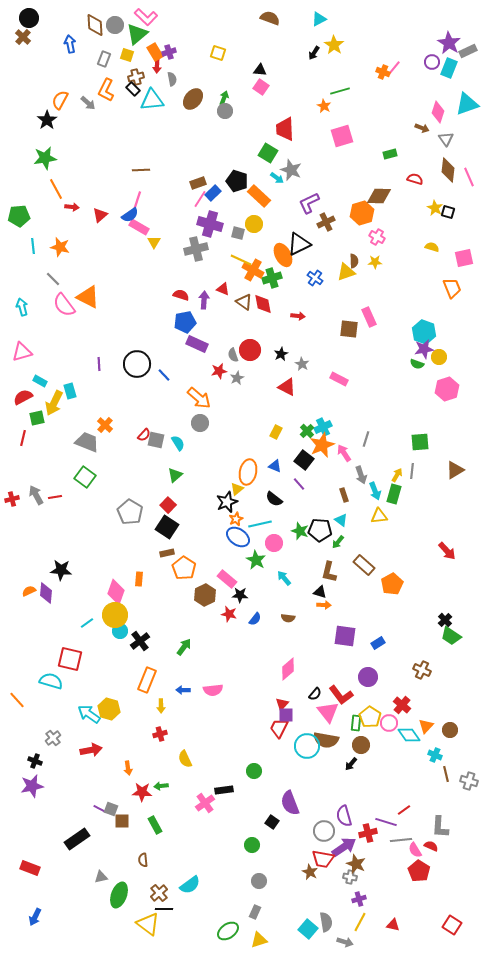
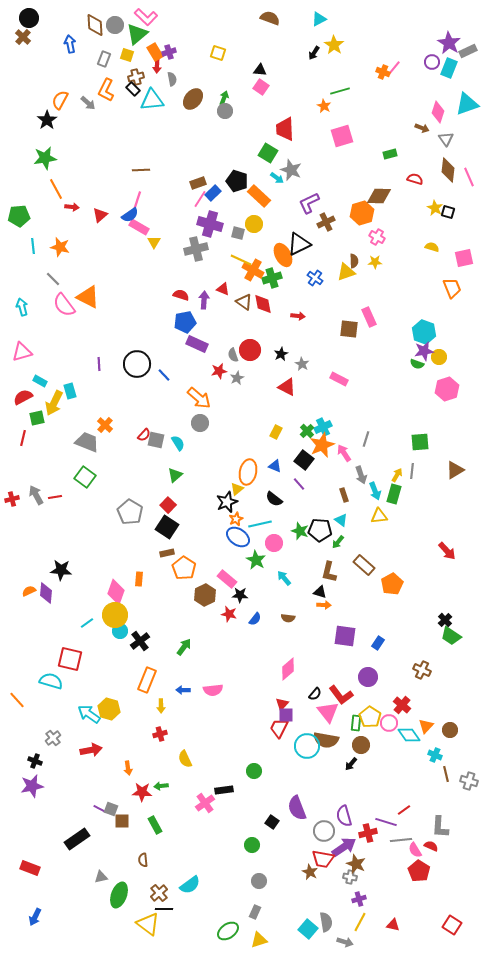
purple star at (424, 349): moved 2 px down
blue rectangle at (378, 643): rotated 24 degrees counterclockwise
purple semicircle at (290, 803): moved 7 px right, 5 px down
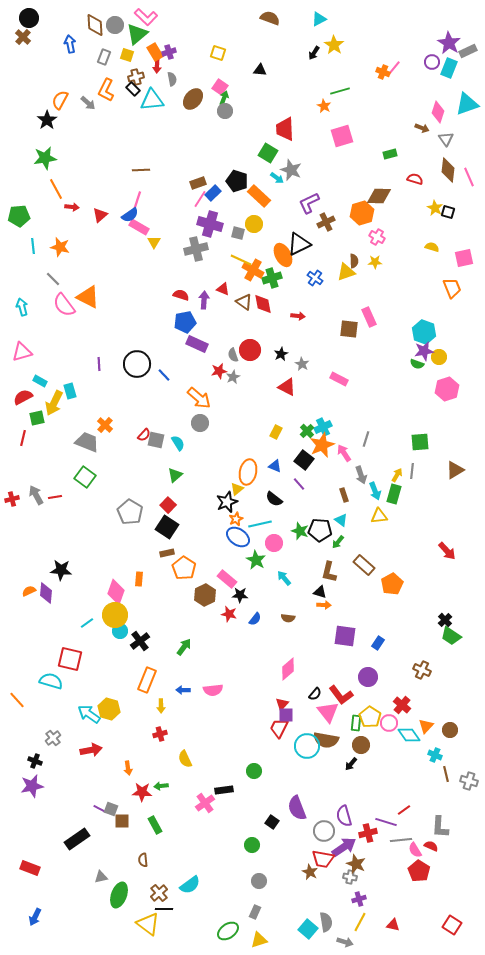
gray rectangle at (104, 59): moved 2 px up
pink square at (261, 87): moved 41 px left
gray star at (237, 378): moved 4 px left, 1 px up
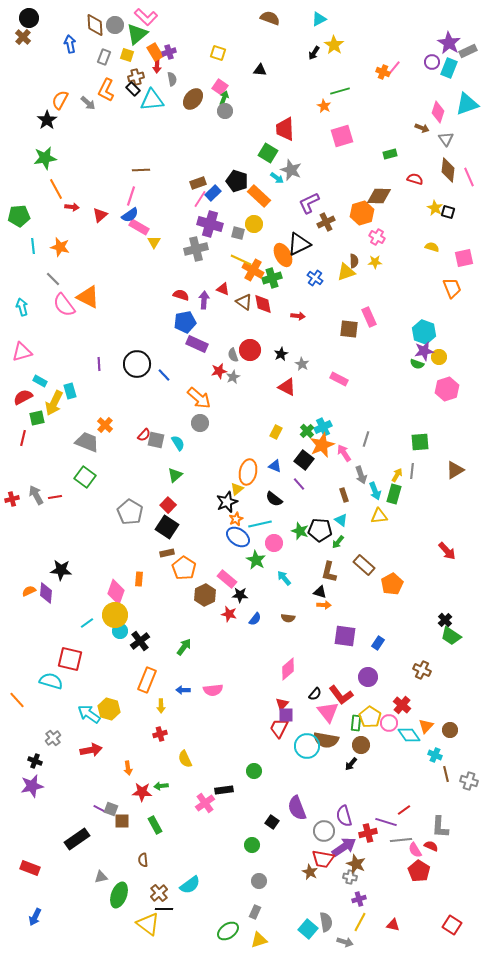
pink line at (137, 201): moved 6 px left, 5 px up
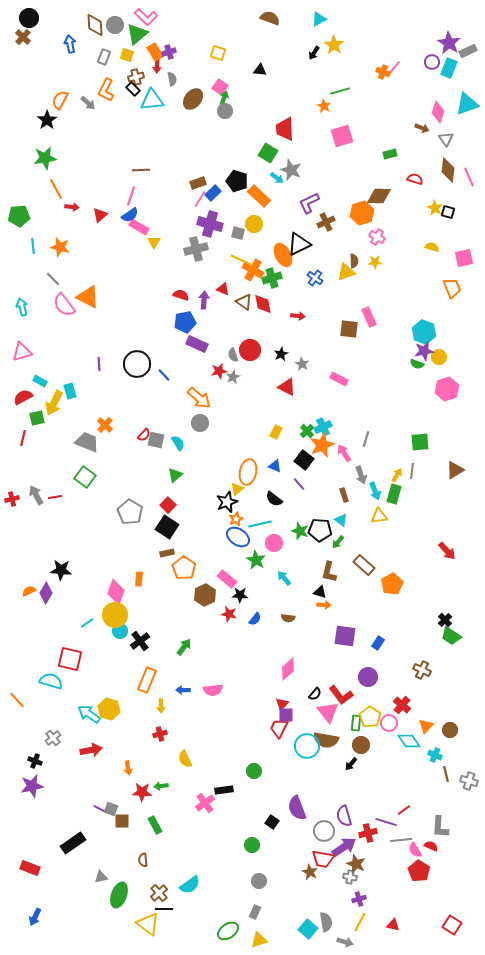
purple diamond at (46, 593): rotated 25 degrees clockwise
cyan diamond at (409, 735): moved 6 px down
black rectangle at (77, 839): moved 4 px left, 4 px down
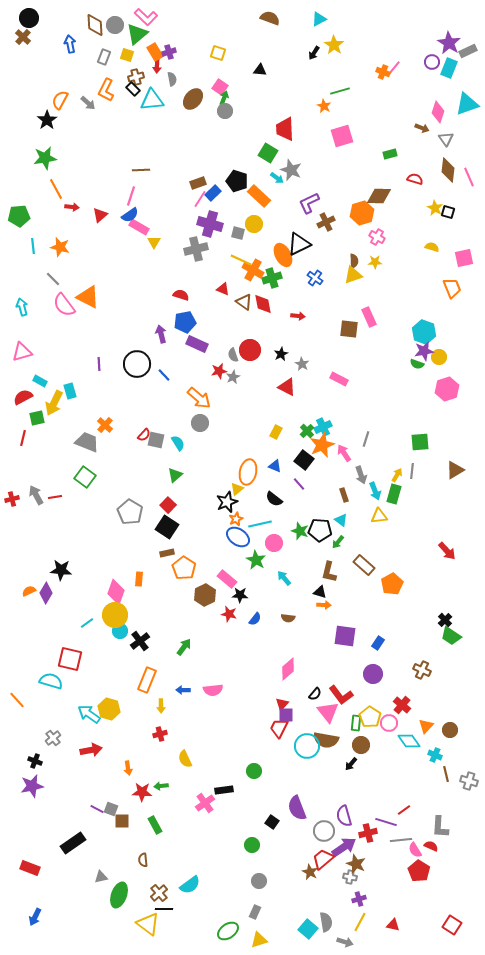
yellow triangle at (346, 272): moved 7 px right, 3 px down
purple arrow at (204, 300): moved 43 px left, 34 px down; rotated 18 degrees counterclockwise
purple circle at (368, 677): moved 5 px right, 3 px up
purple line at (100, 809): moved 3 px left
red trapezoid at (323, 859): rotated 130 degrees clockwise
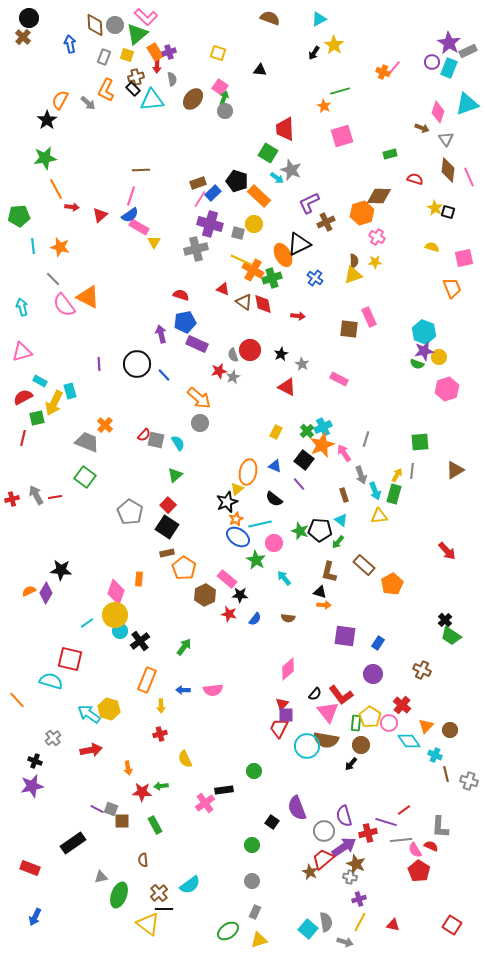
gray circle at (259, 881): moved 7 px left
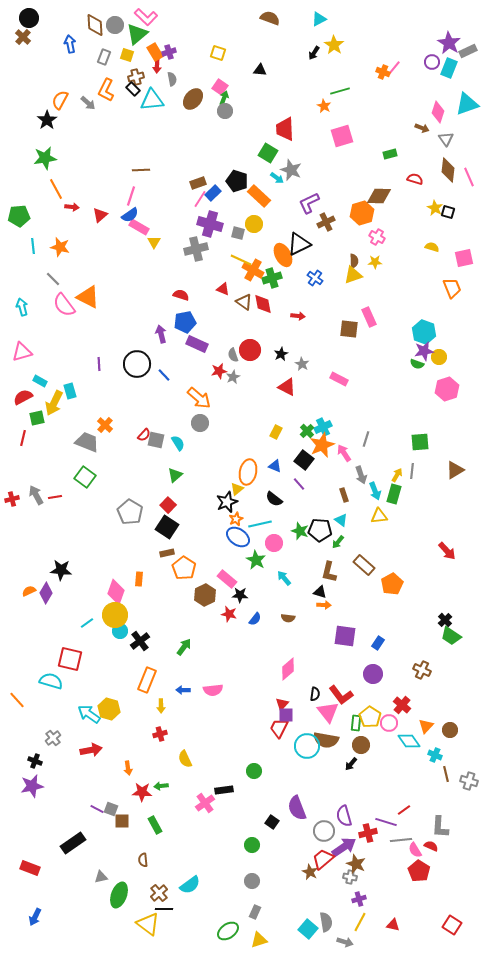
black semicircle at (315, 694): rotated 32 degrees counterclockwise
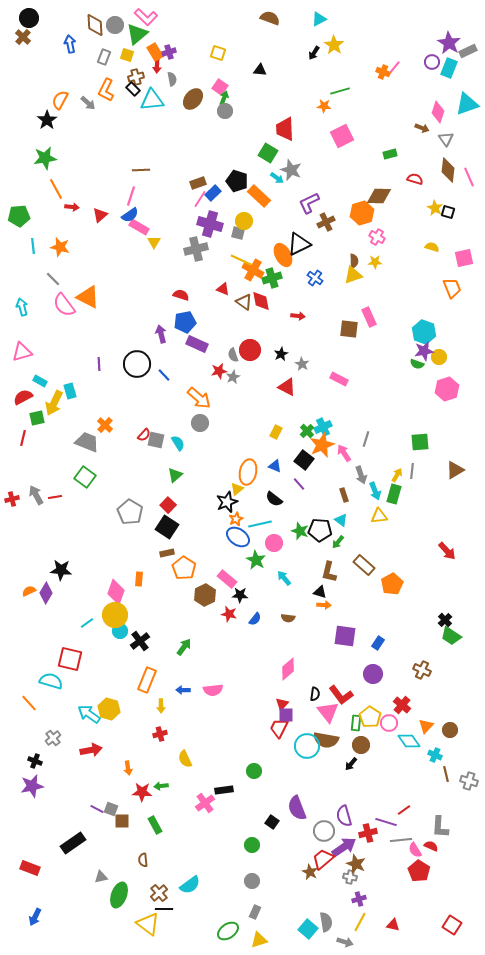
orange star at (324, 106): rotated 24 degrees counterclockwise
pink square at (342, 136): rotated 10 degrees counterclockwise
yellow circle at (254, 224): moved 10 px left, 3 px up
red diamond at (263, 304): moved 2 px left, 3 px up
orange line at (17, 700): moved 12 px right, 3 px down
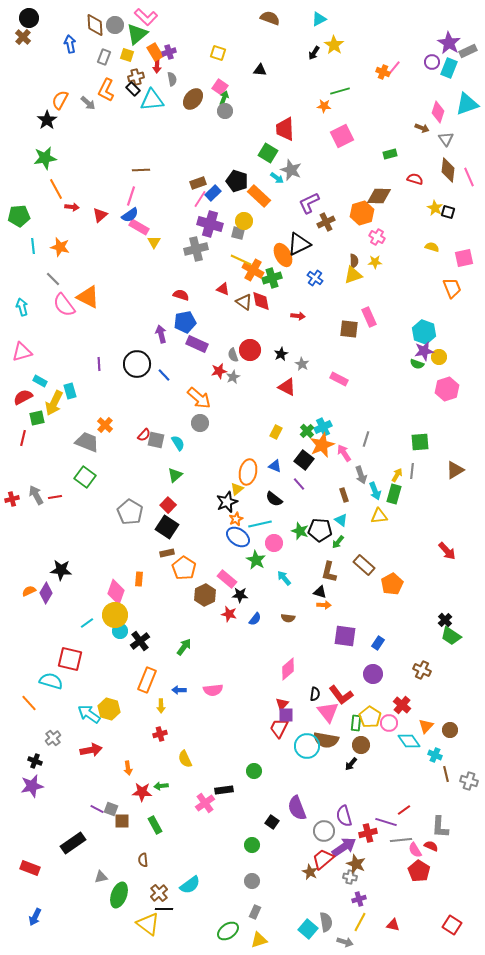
blue arrow at (183, 690): moved 4 px left
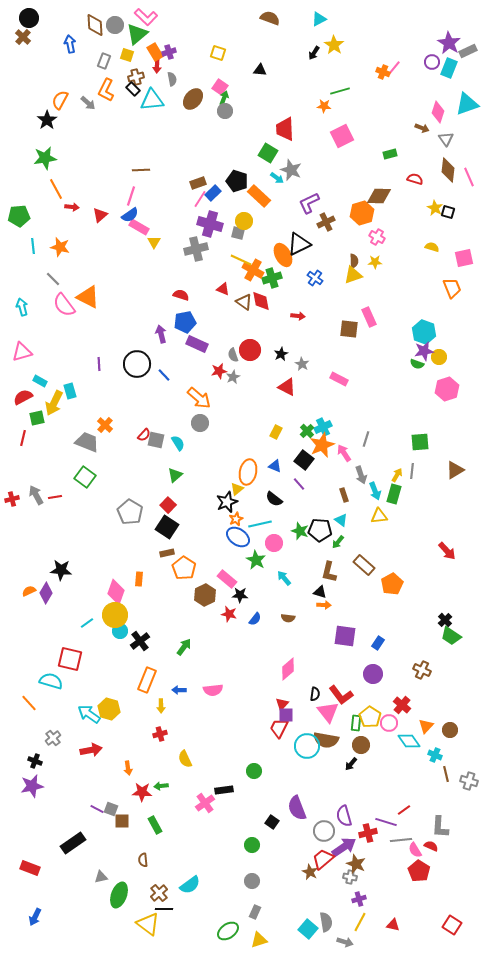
gray rectangle at (104, 57): moved 4 px down
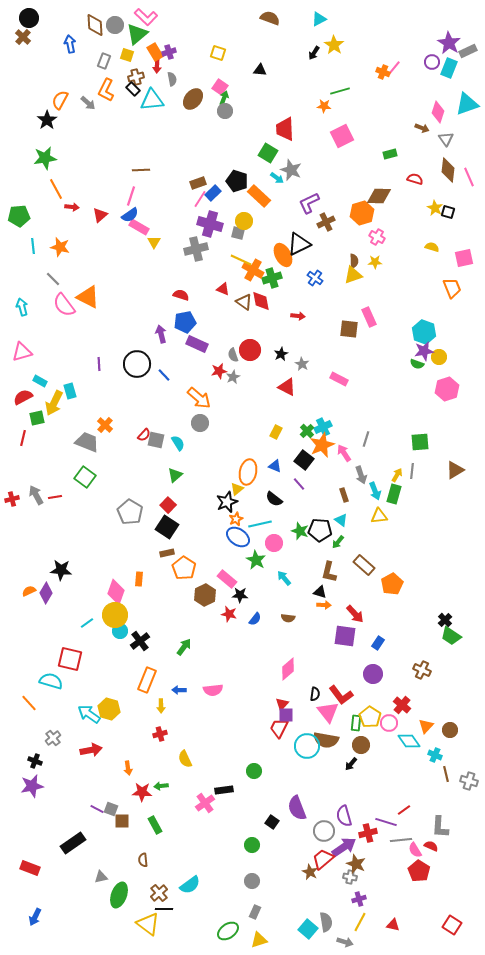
red arrow at (447, 551): moved 92 px left, 63 px down
